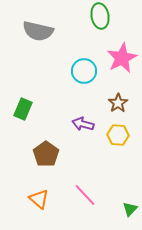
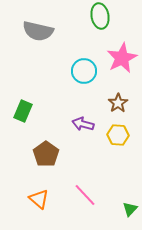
green rectangle: moved 2 px down
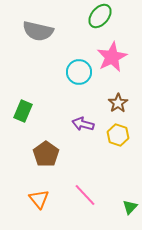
green ellipse: rotated 50 degrees clockwise
pink star: moved 10 px left, 1 px up
cyan circle: moved 5 px left, 1 px down
yellow hexagon: rotated 15 degrees clockwise
orange triangle: rotated 10 degrees clockwise
green triangle: moved 2 px up
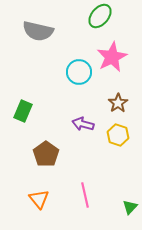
pink line: rotated 30 degrees clockwise
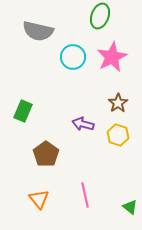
green ellipse: rotated 20 degrees counterclockwise
cyan circle: moved 6 px left, 15 px up
green triangle: rotated 35 degrees counterclockwise
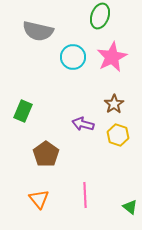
brown star: moved 4 px left, 1 px down
pink line: rotated 10 degrees clockwise
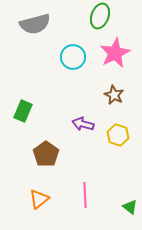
gray semicircle: moved 3 px left, 7 px up; rotated 28 degrees counterclockwise
pink star: moved 3 px right, 4 px up
brown star: moved 9 px up; rotated 12 degrees counterclockwise
orange triangle: rotated 30 degrees clockwise
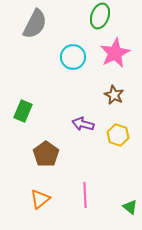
gray semicircle: rotated 48 degrees counterclockwise
orange triangle: moved 1 px right
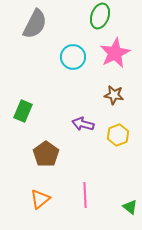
brown star: rotated 18 degrees counterclockwise
yellow hexagon: rotated 20 degrees clockwise
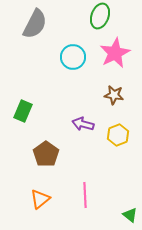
green triangle: moved 8 px down
